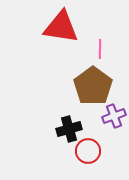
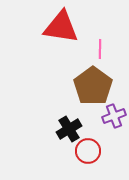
black cross: rotated 15 degrees counterclockwise
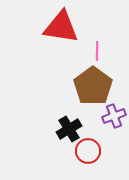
pink line: moved 3 px left, 2 px down
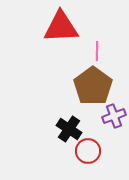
red triangle: rotated 12 degrees counterclockwise
black cross: rotated 25 degrees counterclockwise
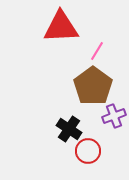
pink line: rotated 30 degrees clockwise
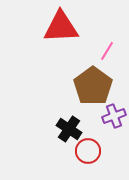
pink line: moved 10 px right
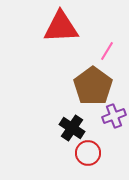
black cross: moved 3 px right, 1 px up
red circle: moved 2 px down
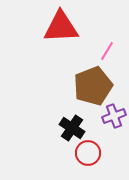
brown pentagon: rotated 15 degrees clockwise
